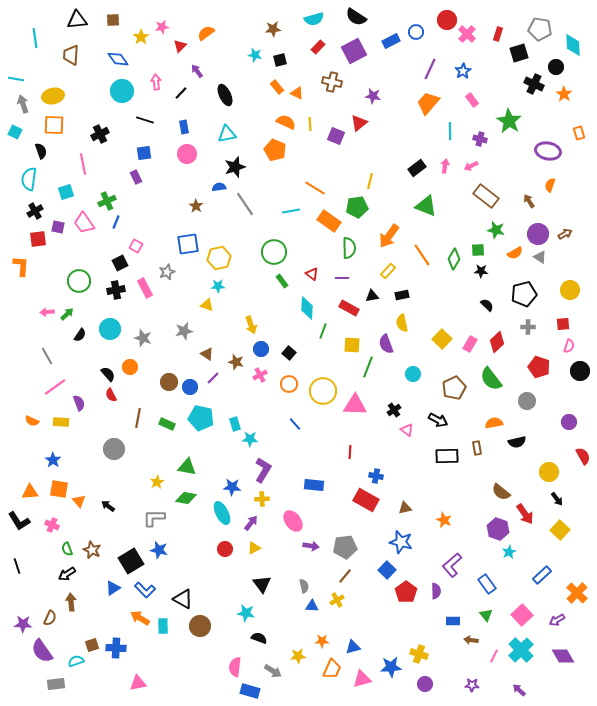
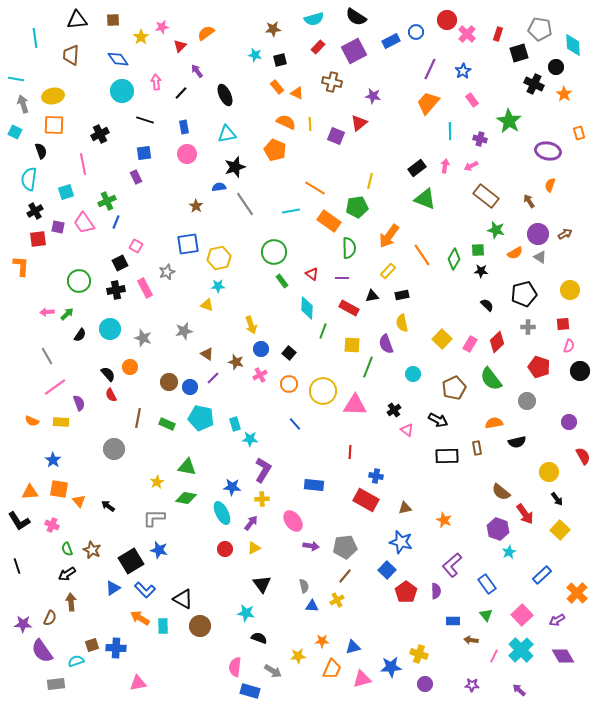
green triangle at (426, 206): moved 1 px left, 7 px up
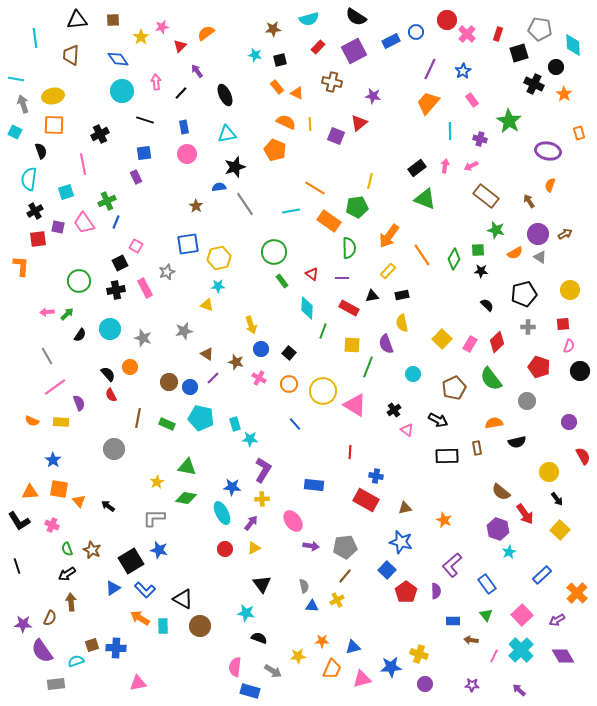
cyan semicircle at (314, 19): moved 5 px left
pink cross at (260, 375): moved 1 px left, 3 px down; rotated 32 degrees counterclockwise
pink triangle at (355, 405): rotated 30 degrees clockwise
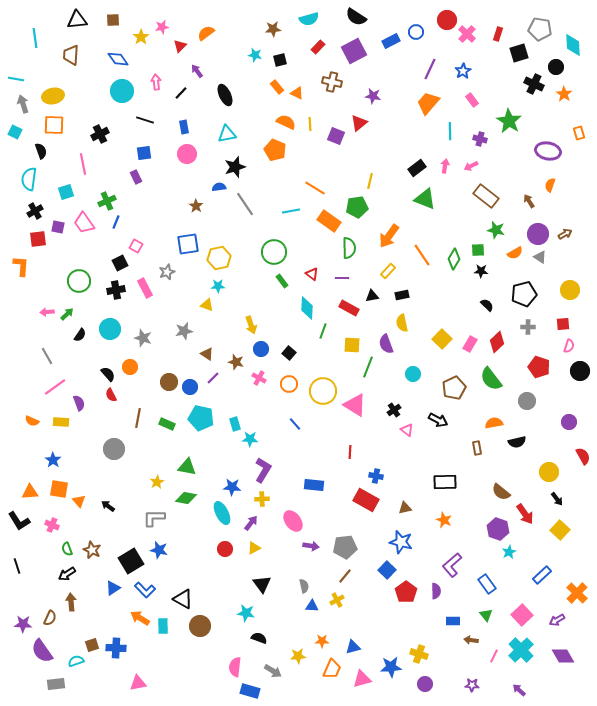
black rectangle at (447, 456): moved 2 px left, 26 px down
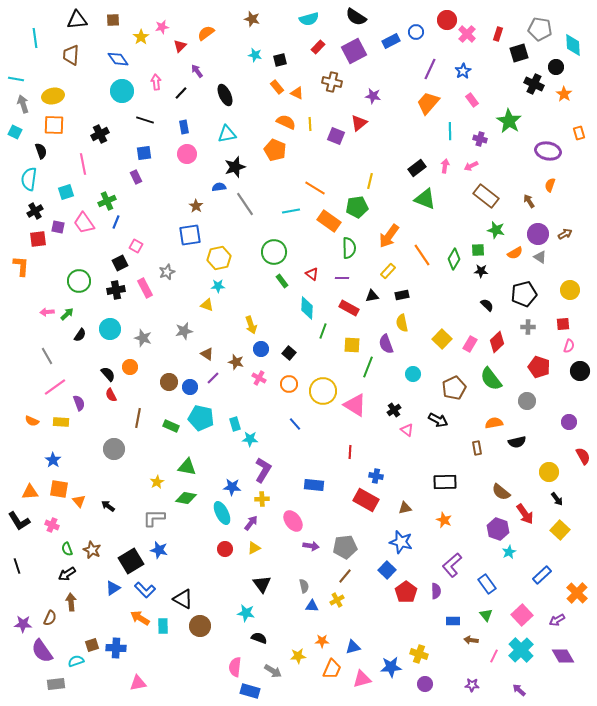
brown star at (273, 29): moved 21 px left, 10 px up; rotated 21 degrees clockwise
blue square at (188, 244): moved 2 px right, 9 px up
green rectangle at (167, 424): moved 4 px right, 2 px down
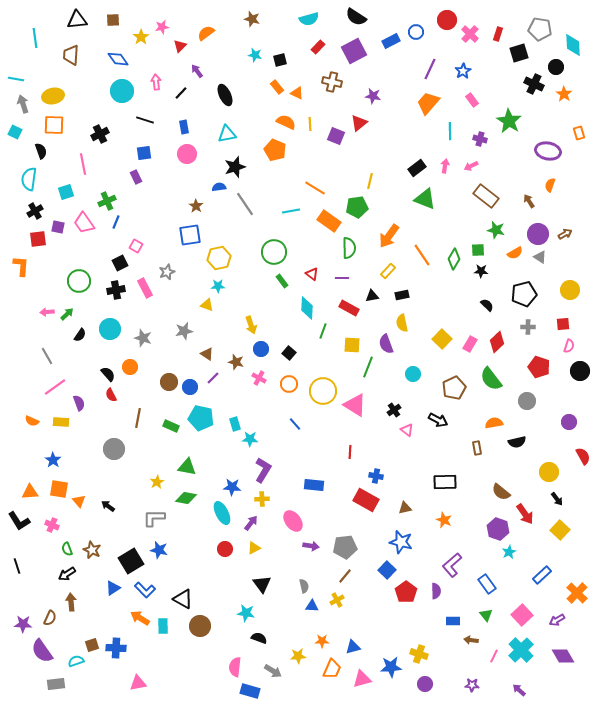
pink cross at (467, 34): moved 3 px right
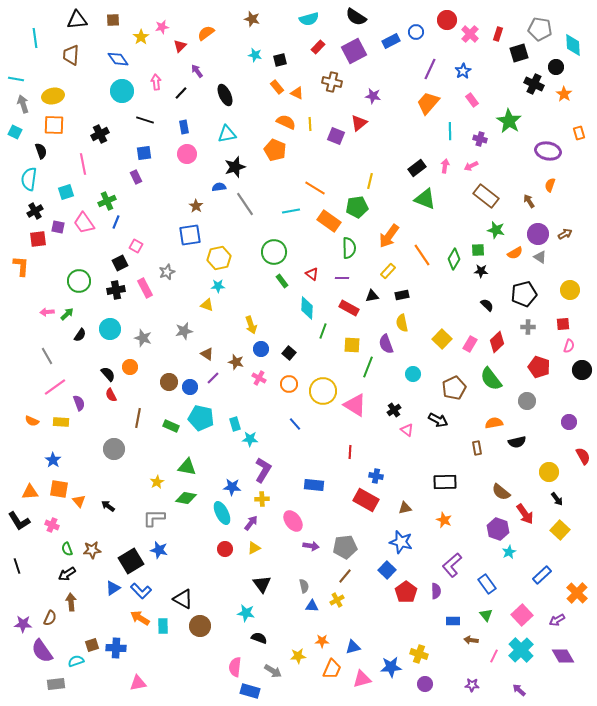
black circle at (580, 371): moved 2 px right, 1 px up
brown star at (92, 550): rotated 30 degrees counterclockwise
blue L-shape at (145, 590): moved 4 px left, 1 px down
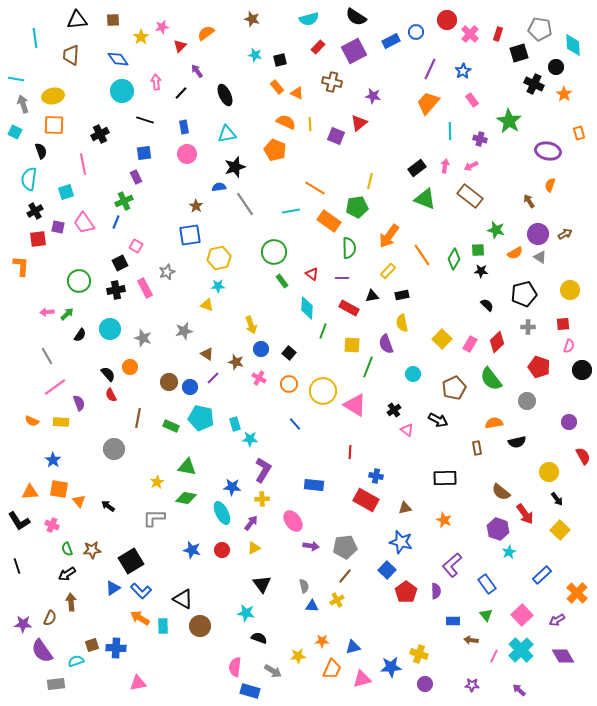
brown rectangle at (486, 196): moved 16 px left
green cross at (107, 201): moved 17 px right
black rectangle at (445, 482): moved 4 px up
red circle at (225, 549): moved 3 px left, 1 px down
blue star at (159, 550): moved 33 px right
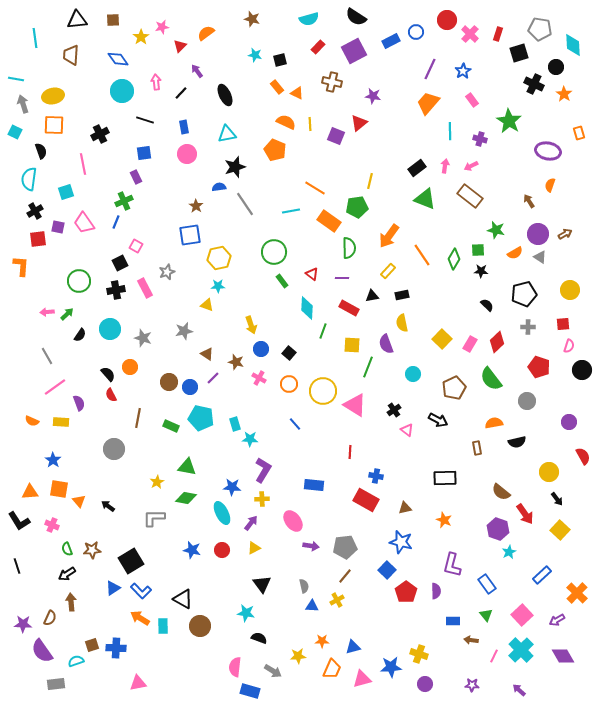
purple L-shape at (452, 565): rotated 35 degrees counterclockwise
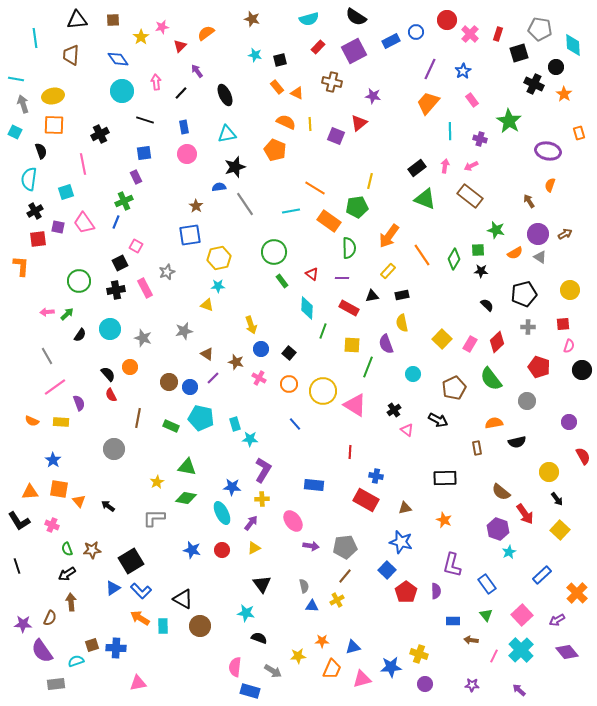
purple diamond at (563, 656): moved 4 px right, 4 px up; rotated 10 degrees counterclockwise
